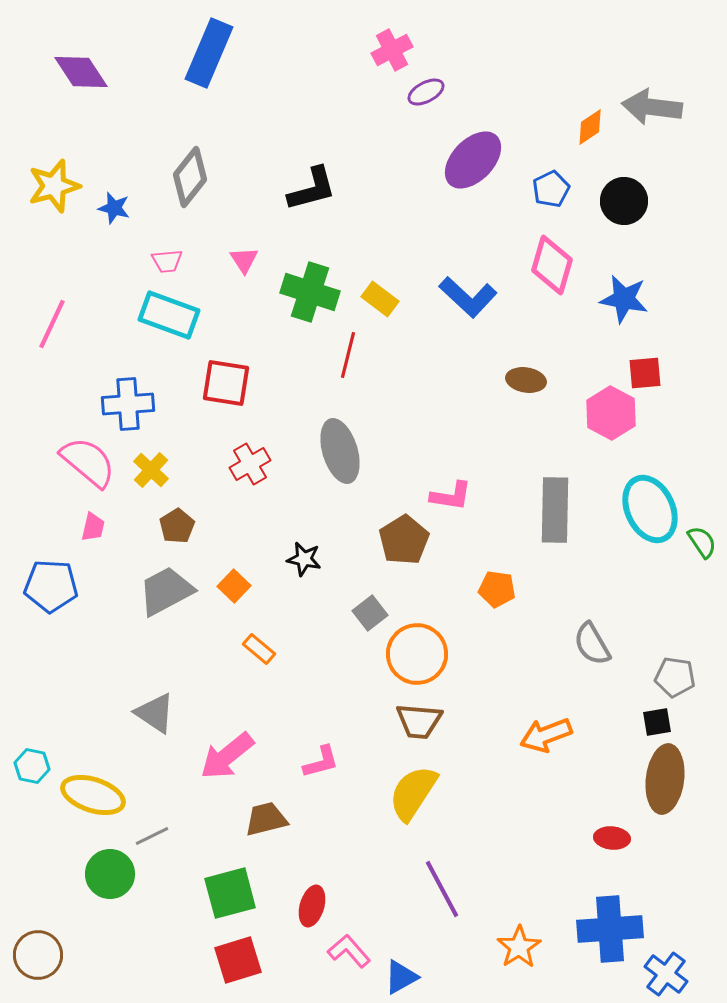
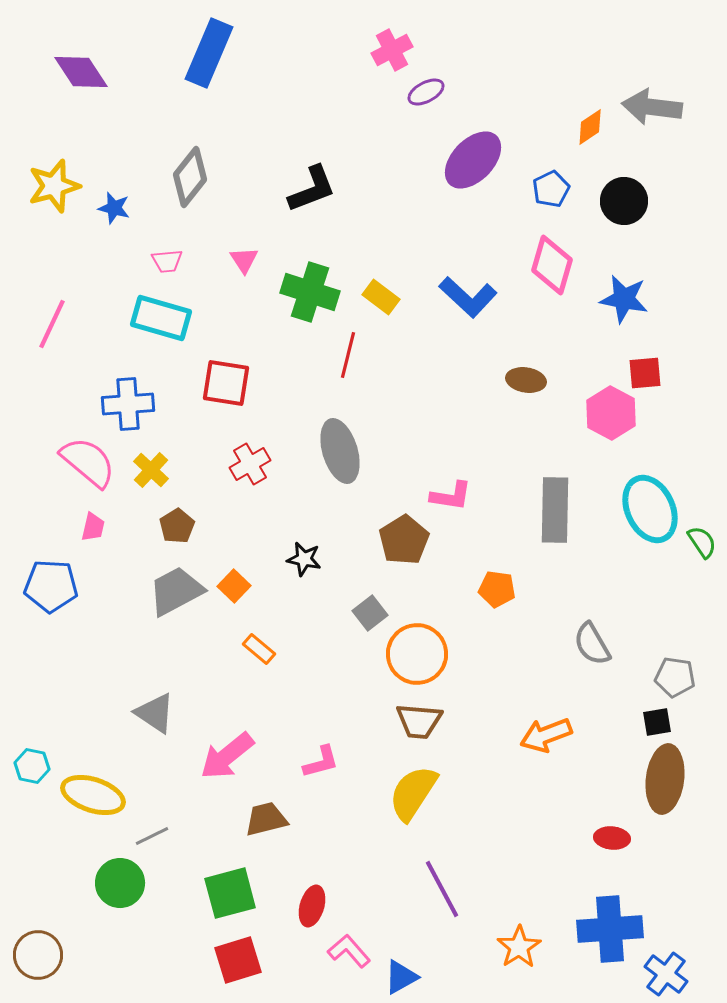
black L-shape at (312, 189): rotated 6 degrees counterclockwise
yellow rectangle at (380, 299): moved 1 px right, 2 px up
cyan rectangle at (169, 315): moved 8 px left, 3 px down; rotated 4 degrees counterclockwise
gray trapezoid at (166, 591): moved 10 px right
green circle at (110, 874): moved 10 px right, 9 px down
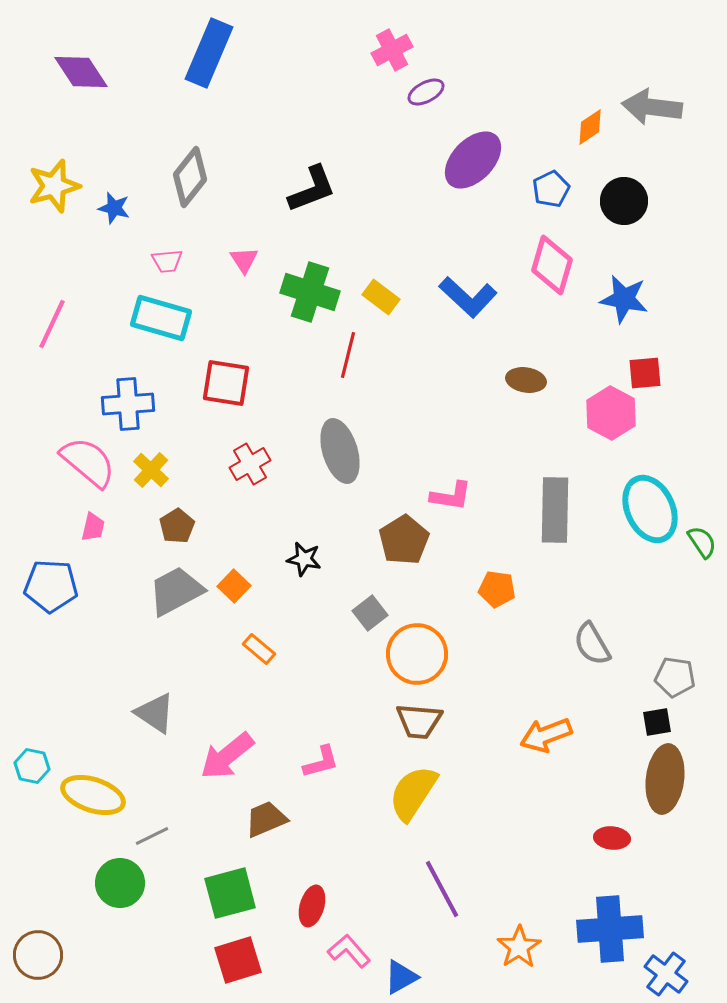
brown trapezoid at (266, 819): rotated 9 degrees counterclockwise
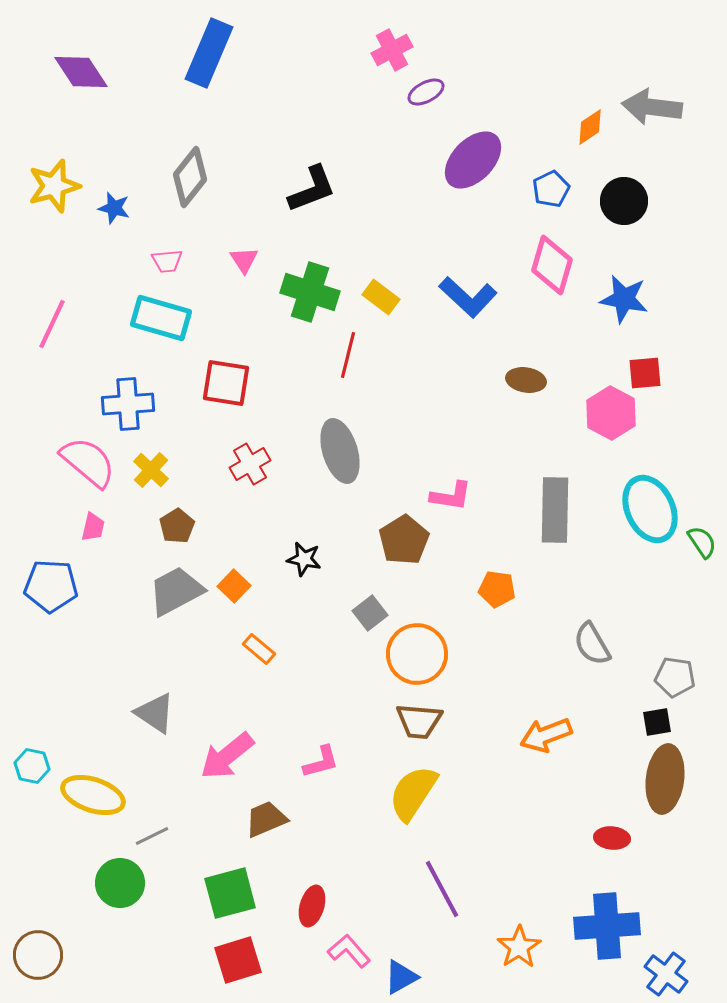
blue cross at (610, 929): moved 3 px left, 3 px up
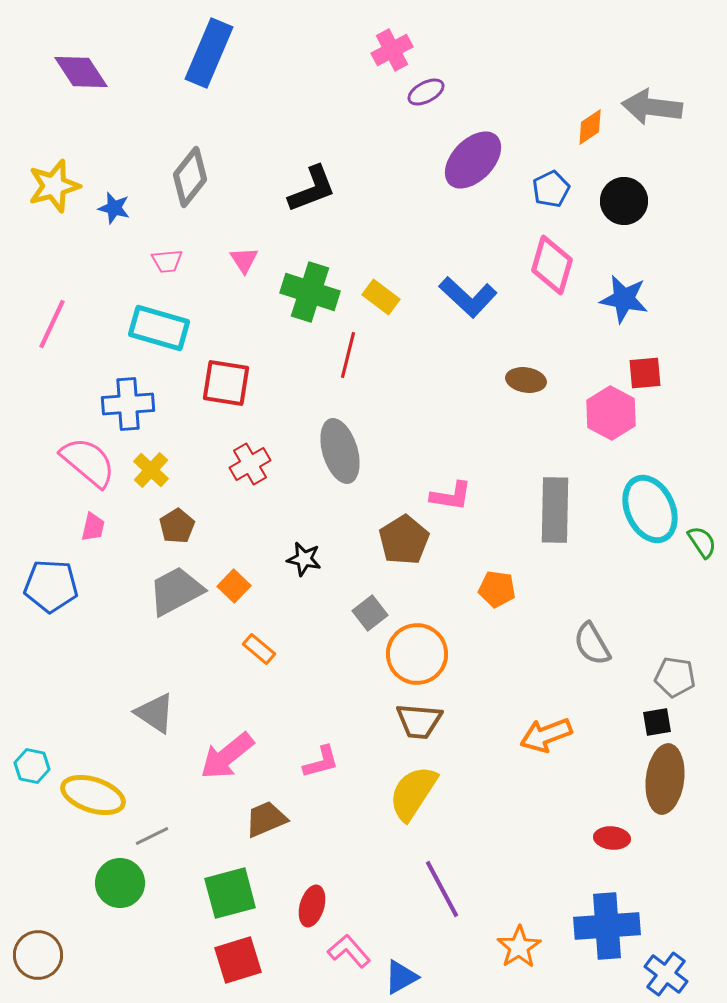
cyan rectangle at (161, 318): moved 2 px left, 10 px down
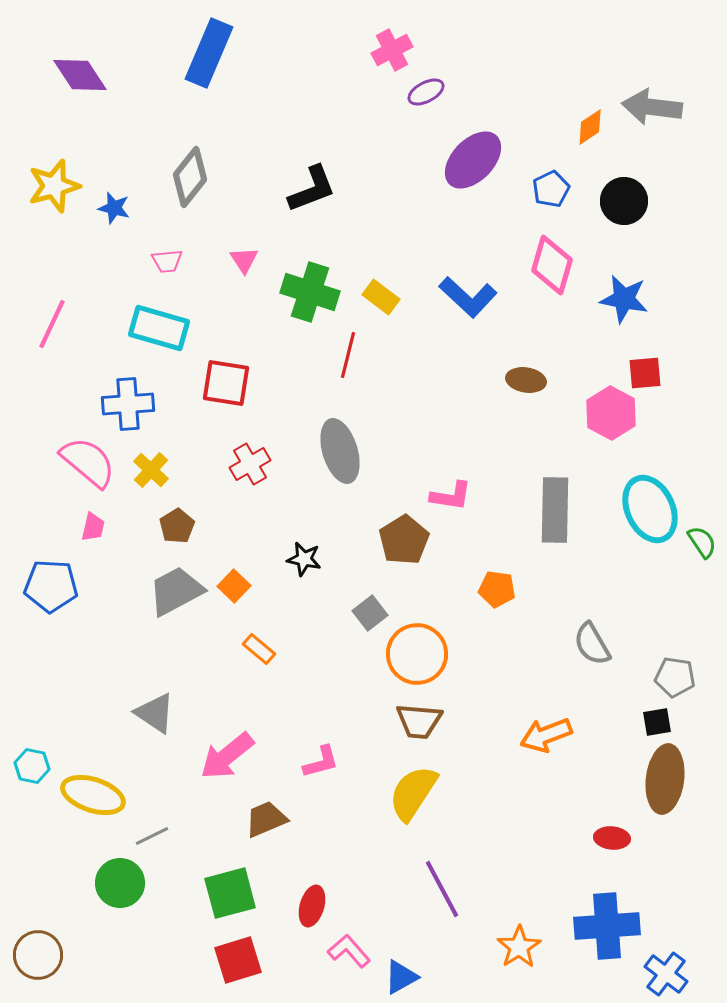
purple diamond at (81, 72): moved 1 px left, 3 px down
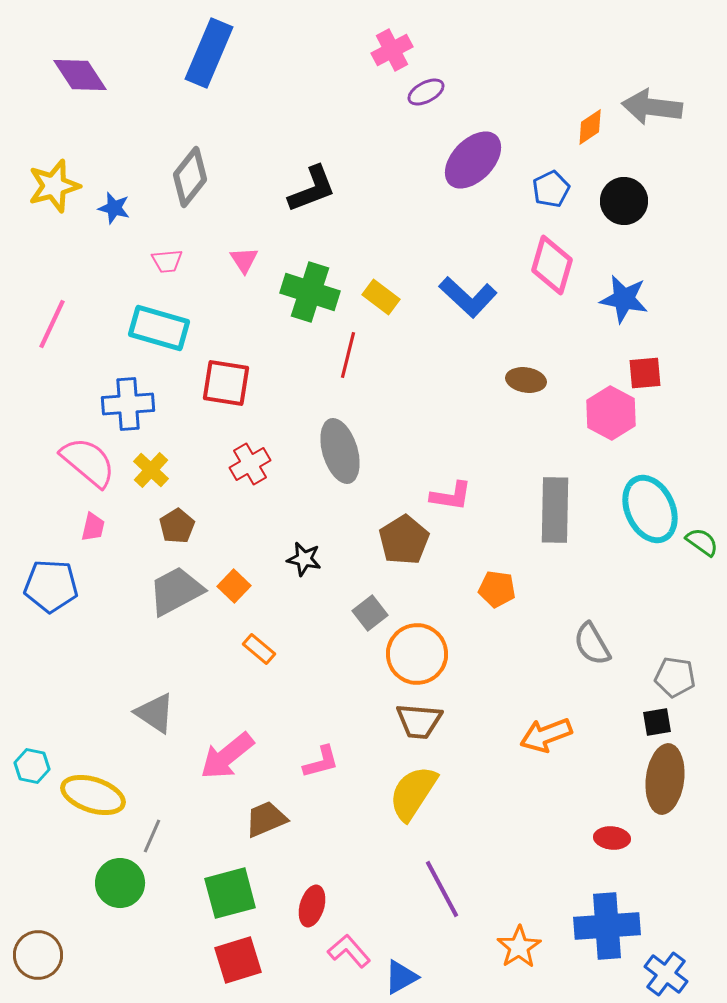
green semicircle at (702, 542): rotated 20 degrees counterclockwise
gray line at (152, 836): rotated 40 degrees counterclockwise
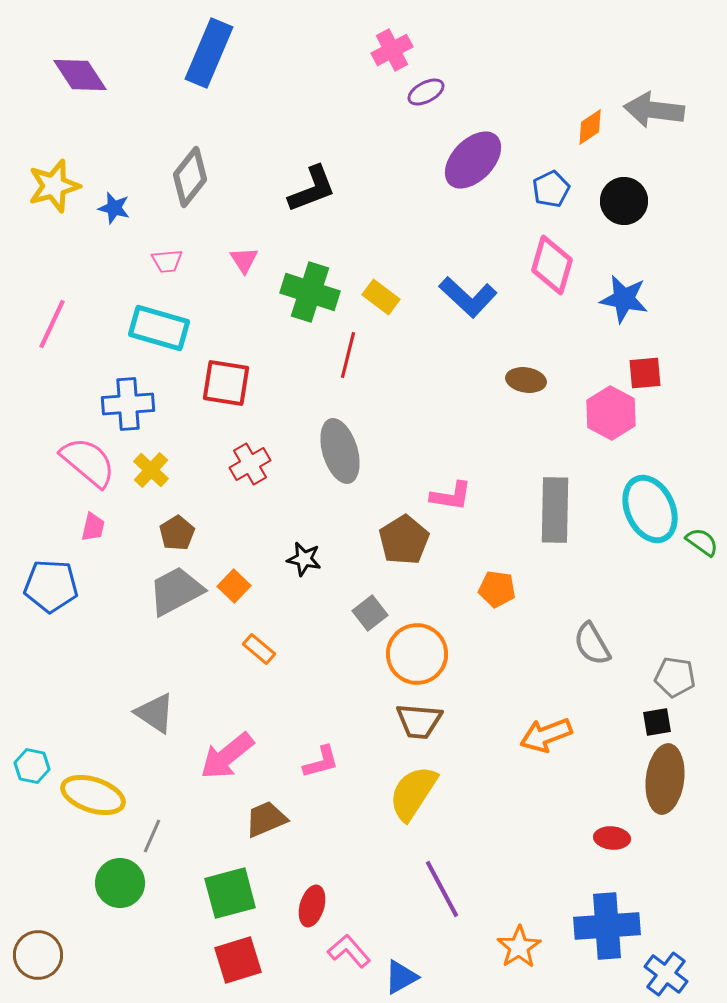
gray arrow at (652, 107): moved 2 px right, 3 px down
brown pentagon at (177, 526): moved 7 px down
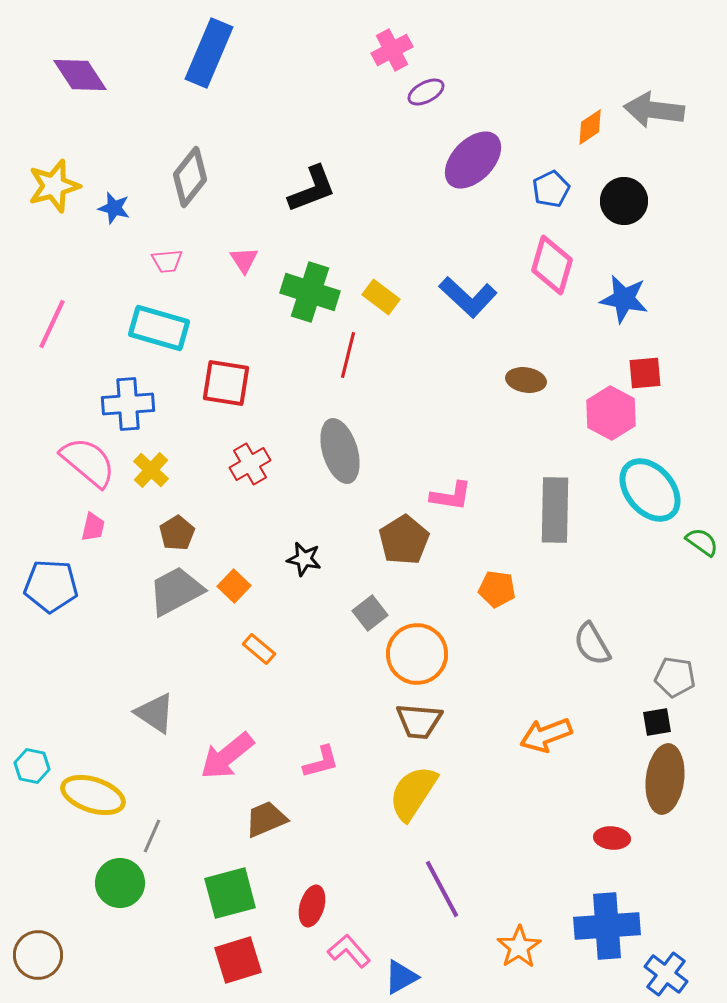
cyan ellipse at (650, 509): moved 19 px up; rotated 16 degrees counterclockwise
